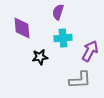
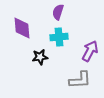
cyan cross: moved 4 px left, 1 px up
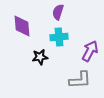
purple diamond: moved 2 px up
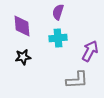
cyan cross: moved 1 px left, 1 px down
black star: moved 17 px left
gray L-shape: moved 3 px left
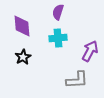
black star: rotated 21 degrees counterclockwise
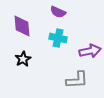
purple semicircle: rotated 84 degrees counterclockwise
cyan cross: rotated 18 degrees clockwise
purple arrow: rotated 50 degrees clockwise
black star: moved 2 px down
